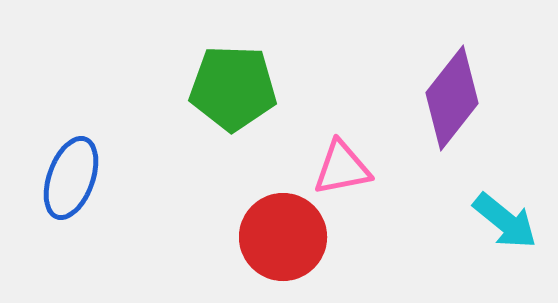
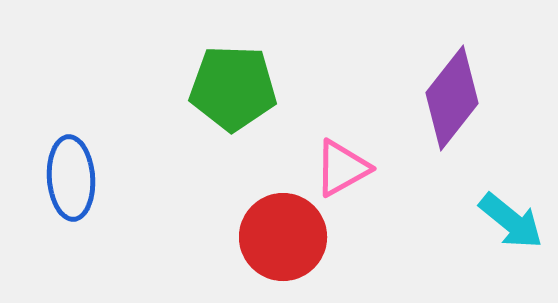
pink triangle: rotated 18 degrees counterclockwise
blue ellipse: rotated 24 degrees counterclockwise
cyan arrow: moved 6 px right
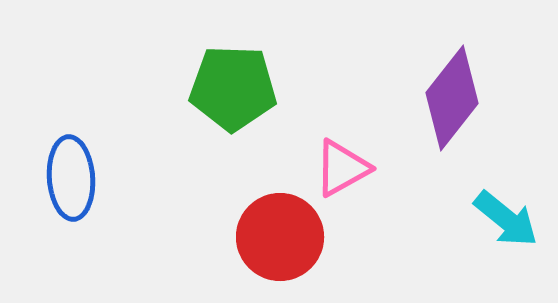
cyan arrow: moved 5 px left, 2 px up
red circle: moved 3 px left
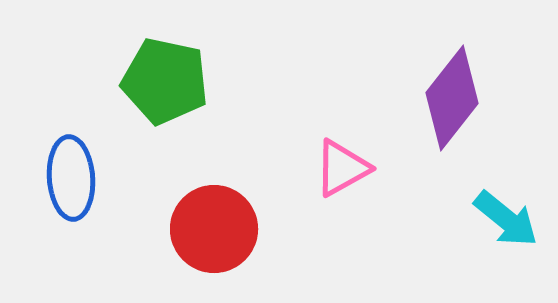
green pentagon: moved 68 px left, 7 px up; rotated 10 degrees clockwise
red circle: moved 66 px left, 8 px up
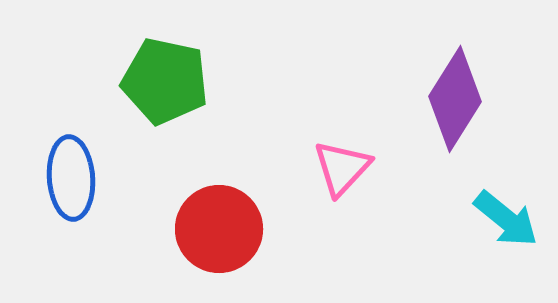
purple diamond: moved 3 px right, 1 px down; rotated 6 degrees counterclockwise
pink triangle: rotated 18 degrees counterclockwise
red circle: moved 5 px right
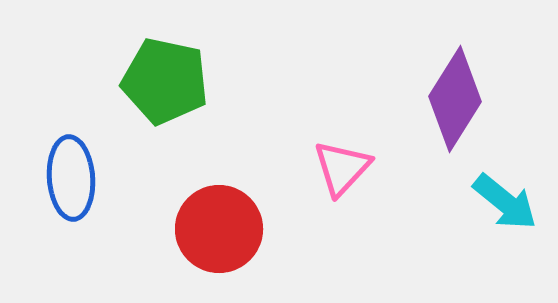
cyan arrow: moved 1 px left, 17 px up
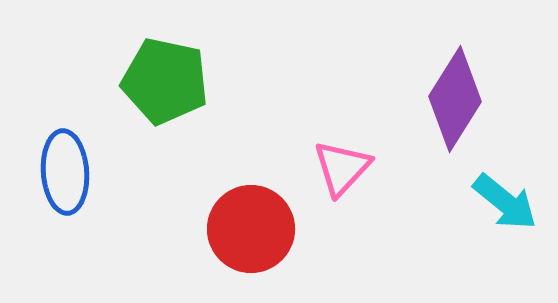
blue ellipse: moved 6 px left, 6 px up
red circle: moved 32 px right
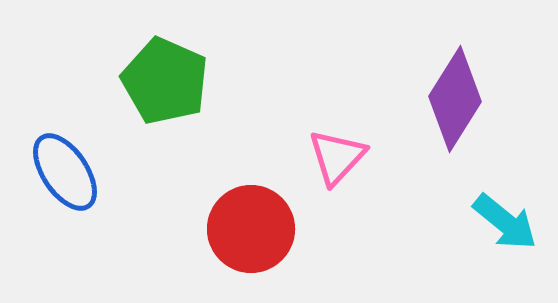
green pentagon: rotated 12 degrees clockwise
pink triangle: moved 5 px left, 11 px up
blue ellipse: rotated 30 degrees counterclockwise
cyan arrow: moved 20 px down
